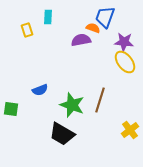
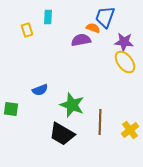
brown line: moved 22 px down; rotated 15 degrees counterclockwise
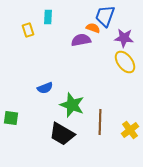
blue trapezoid: moved 1 px up
yellow rectangle: moved 1 px right
purple star: moved 4 px up
blue semicircle: moved 5 px right, 2 px up
green square: moved 9 px down
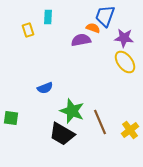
green star: moved 6 px down
brown line: rotated 25 degrees counterclockwise
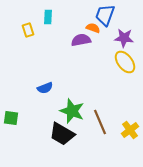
blue trapezoid: moved 1 px up
